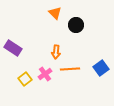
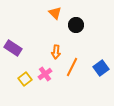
orange line: moved 2 px right, 2 px up; rotated 60 degrees counterclockwise
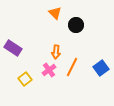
pink cross: moved 4 px right, 4 px up
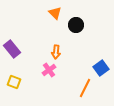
purple rectangle: moved 1 px left, 1 px down; rotated 18 degrees clockwise
orange line: moved 13 px right, 21 px down
yellow square: moved 11 px left, 3 px down; rotated 32 degrees counterclockwise
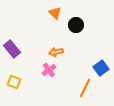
orange arrow: rotated 72 degrees clockwise
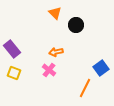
pink cross: rotated 16 degrees counterclockwise
yellow square: moved 9 px up
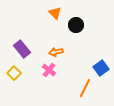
purple rectangle: moved 10 px right
yellow square: rotated 24 degrees clockwise
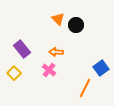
orange triangle: moved 3 px right, 6 px down
orange arrow: rotated 16 degrees clockwise
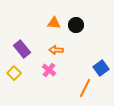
orange triangle: moved 4 px left, 4 px down; rotated 40 degrees counterclockwise
orange arrow: moved 2 px up
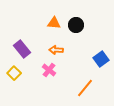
blue square: moved 9 px up
orange line: rotated 12 degrees clockwise
